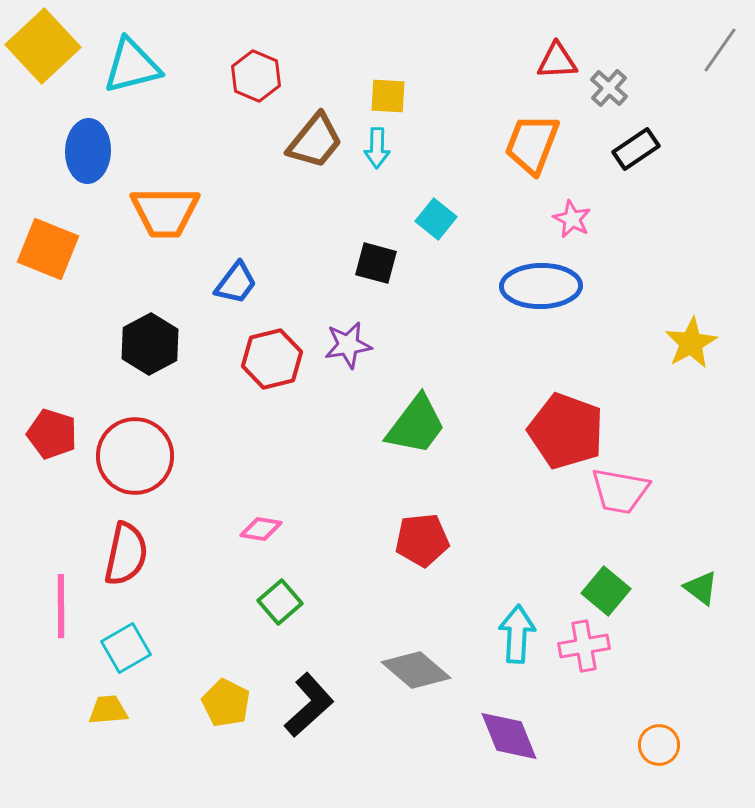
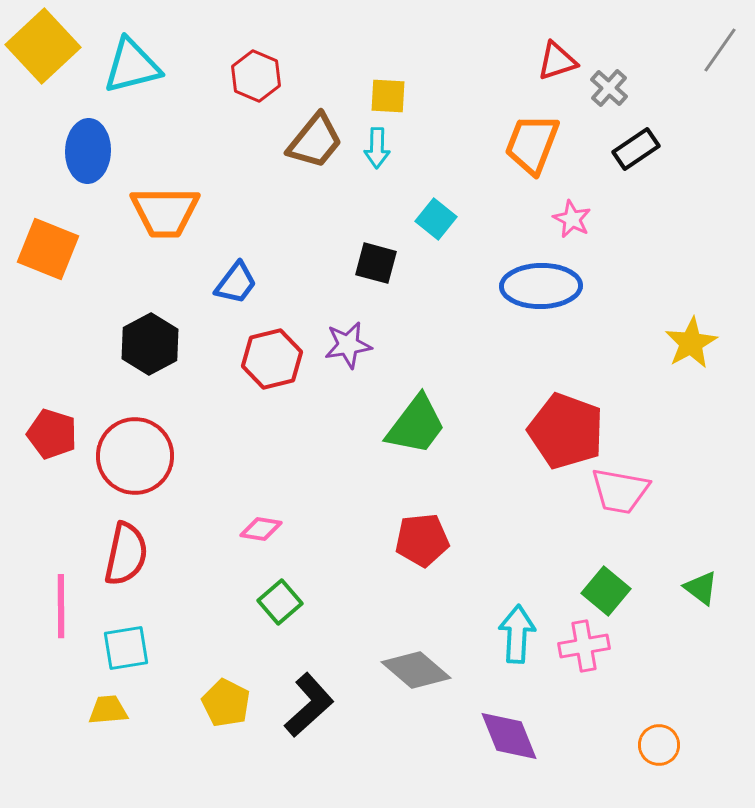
red triangle at (557, 61): rotated 15 degrees counterclockwise
cyan square at (126, 648): rotated 21 degrees clockwise
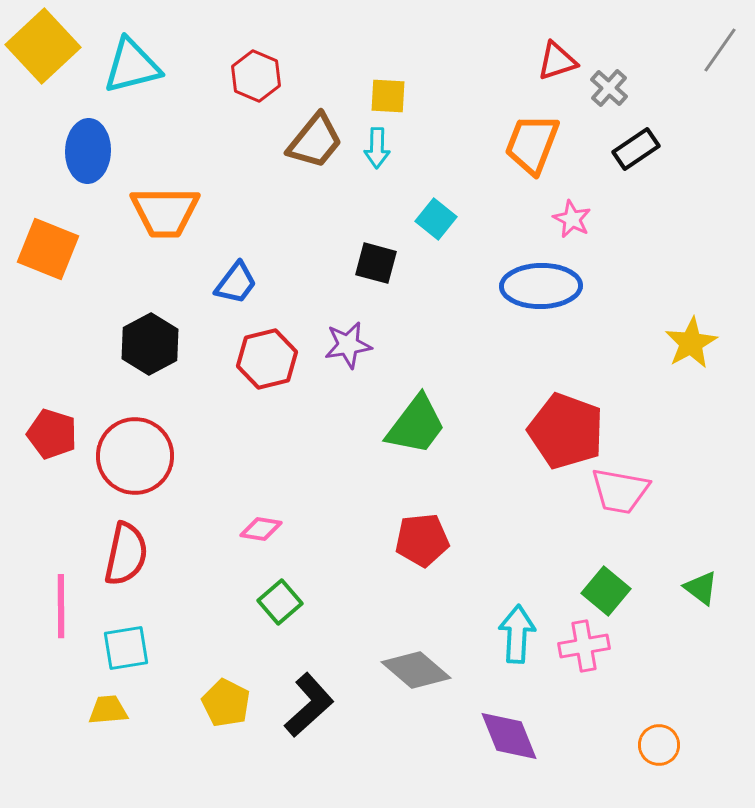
red hexagon at (272, 359): moved 5 px left
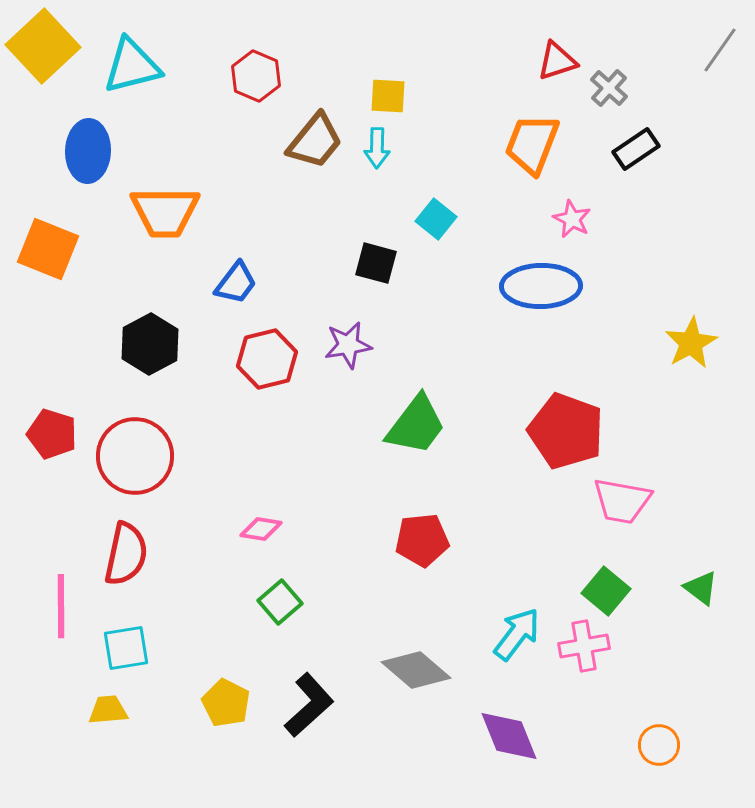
pink trapezoid at (620, 491): moved 2 px right, 10 px down
cyan arrow at (517, 634): rotated 34 degrees clockwise
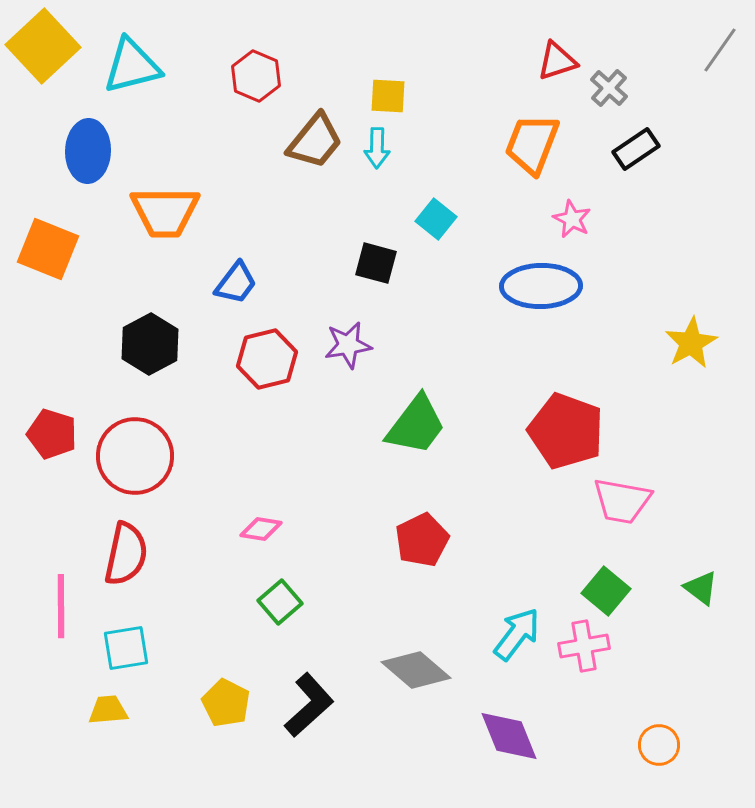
red pentagon at (422, 540): rotated 20 degrees counterclockwise
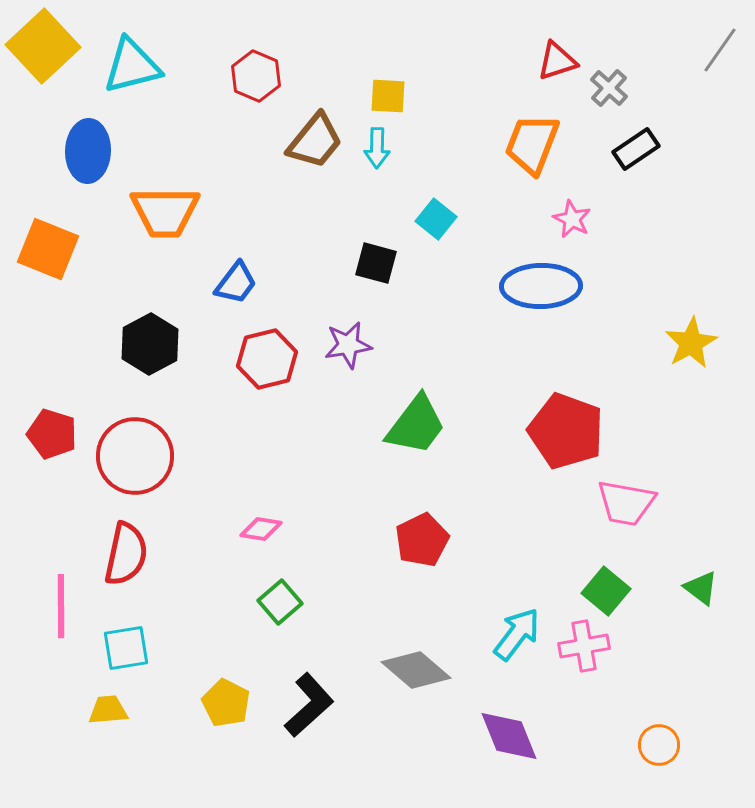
pink trapezoid at (622, 501): moved 4 px right, 2 px down
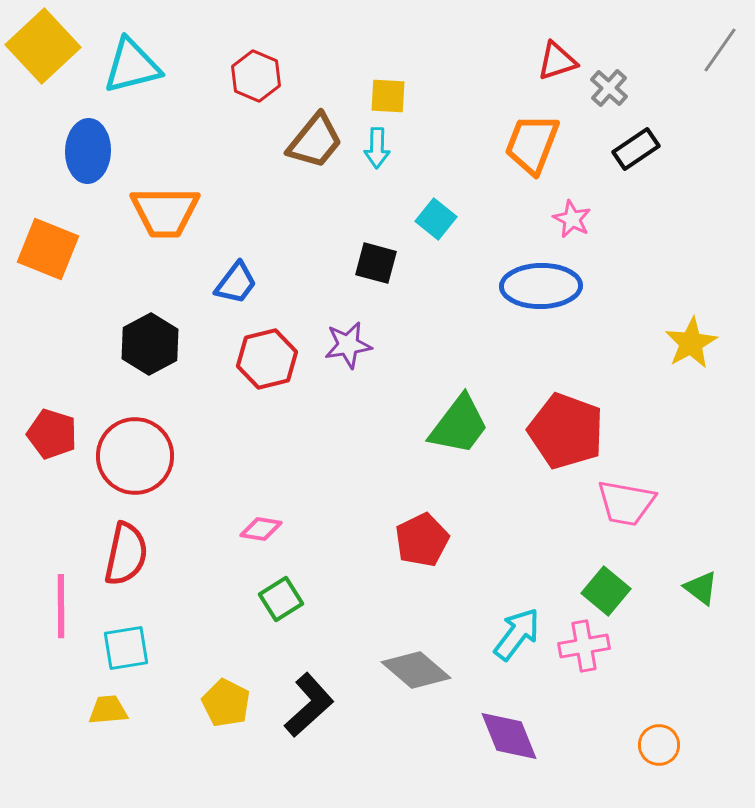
green trapezoid at (416, 425): moved 43 px right
green square at (280, 602): moved 1 px right, 3 px up; rotated 9 degrees clockwise
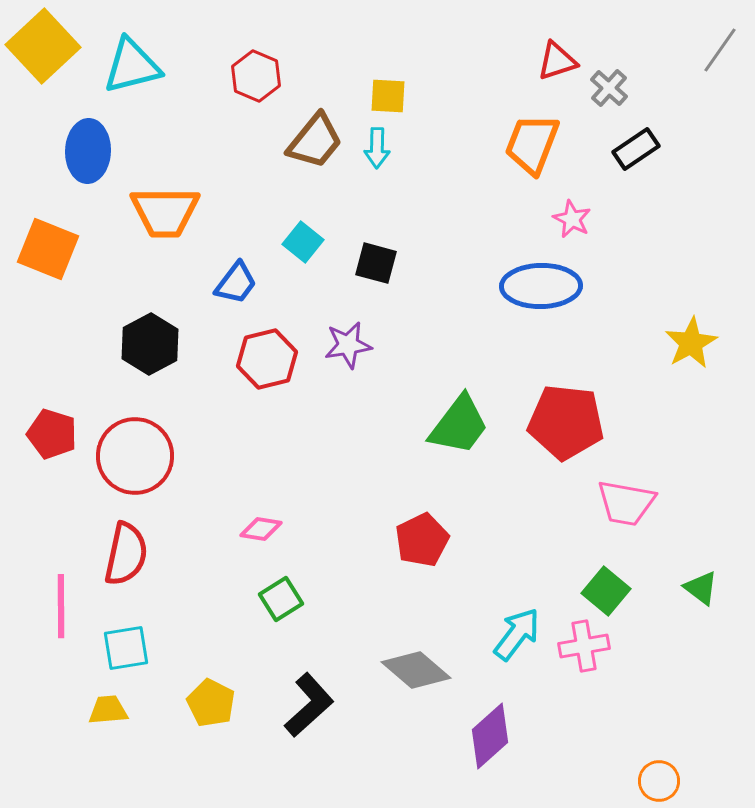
cyan square at (436, 219): moved 133 px left, 23 px down
red pentagon at (566, 431): moved 9 px up; rotated 14 degrees counterclockwise
yellow pentagon at (226, 703): moved 15 px left
purple diamond at (509, 736): moved 19 px left; rotated 70 degrees clockwise
orange circle at (659, 745): moved 36 px down
